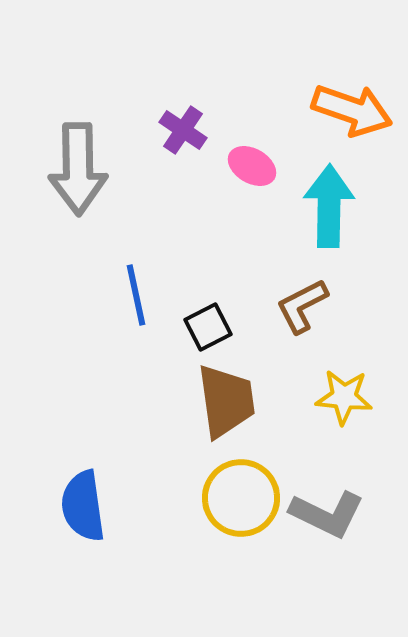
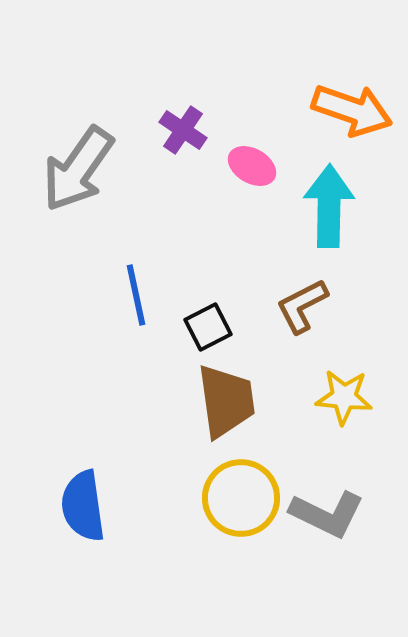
gray arrow: rotated 36 degrees clockwise
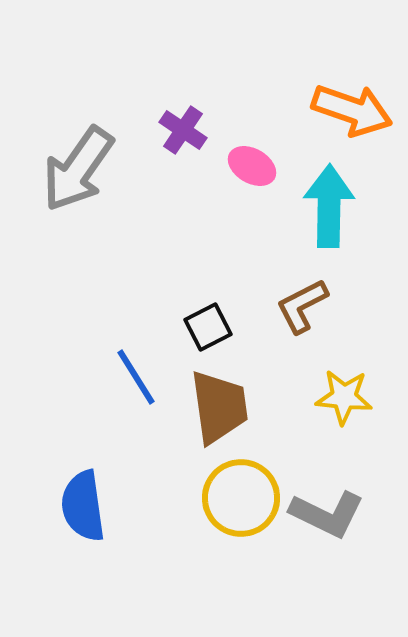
blue line: moved 82 px down; rotated 20 degrees counterclockwise
brown trapezoid: moved 7 px left, 6 px down
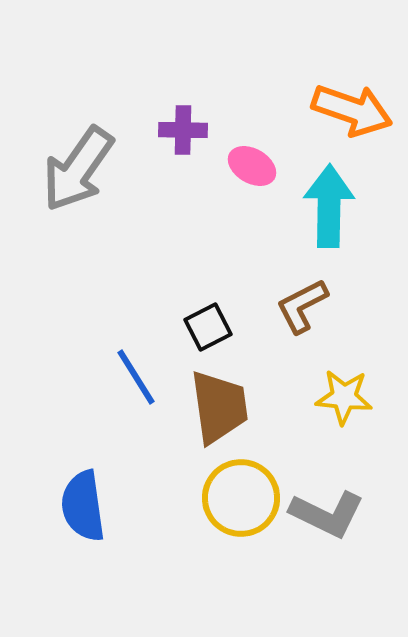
purple cross: rotated 33 degrees counterclockwise
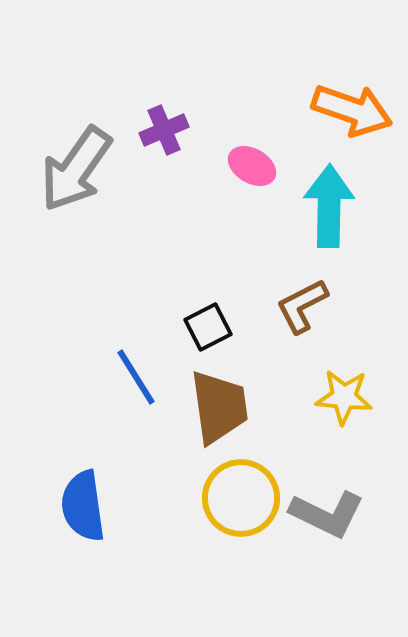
purple cross: moved 19 px left; rotated 24 degrees counterclockwise
gray arrow: moved 2 px left
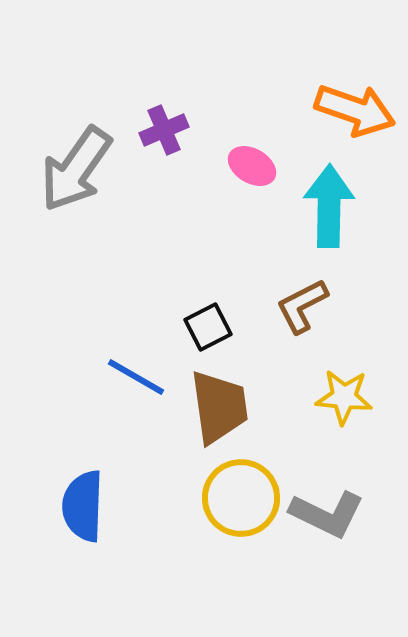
orange arrow: moved 3 px right
blue line: rotated 28 degrees counterclockwise
blue semicircle: rotated 10 degrees clockwise
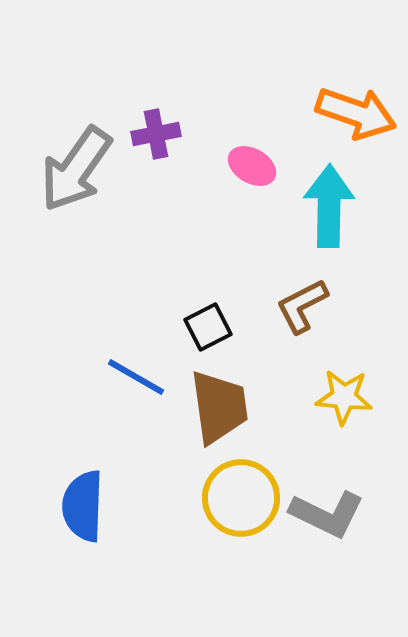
orange arrow: moved 1 px right, 3 px down
purple cross: moved 8 px left, 4 px down; rotated 12 degrees clockwise
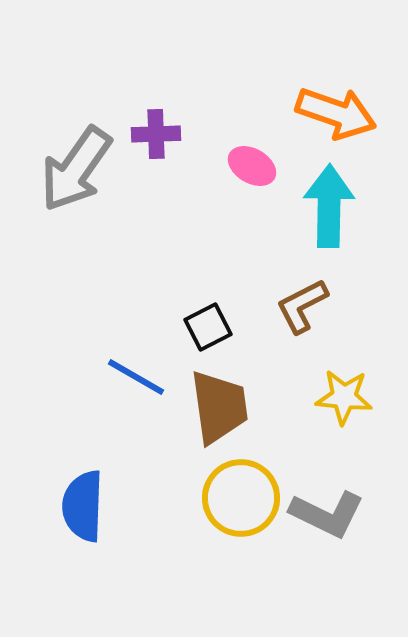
orange arrow: moved 20 px left
purple cross: rotated 9 degrees clockwise
